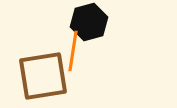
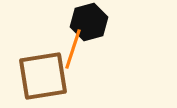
orange line: moved 2 px up; rotated 9 degrees clockwise
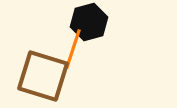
brown square: rotated 26 degrees clockwise
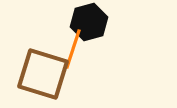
brown square: moved 2 px up
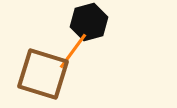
orange line: moved 2 px down; rotated 18 degrees clockwise
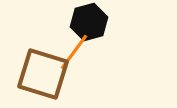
orange line: moved 1 px right, 1 px down
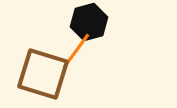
orange line: moved 2 px right, 1 px up
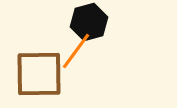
brown square: moved 4 px left; rotated 18 degrees counterclockwise
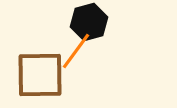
brown square: moved 1 px right, 1 px down
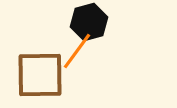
orange line: moved 1 px right
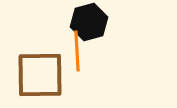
orange line: rotated 39 degrees counterclockwise
